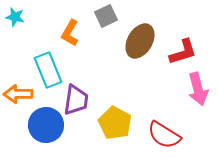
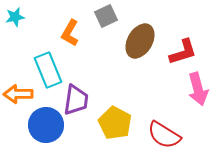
cyan star: rotated 24 degrees counterclockwise
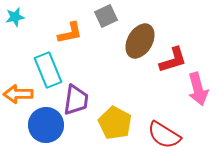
orange L-shape: rotated 132 degrees counterclockwise
red L-shape: moved 10 px left, 8 px down
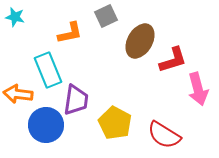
cyan star: rotated 24 degrees clockwise
orange arrow: rotated 8 degrees clockwise
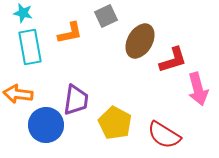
cyan star: moved 8 px right, 4 px up
cyan rectangle: moved 18 px left, 23 px up; rotated 12 degrees clockwise
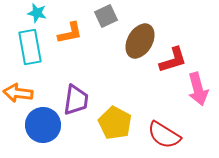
cyan star: moved 14 px right
orange arrow: moved 1 px up
blue circle: moved 3 px left
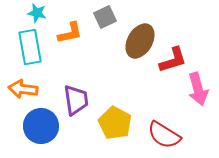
gray square: moved 1 px left, 1 px down
orange arrow: moved 5 px right, 4 px up
purple trapezoid: rotated 16 degrees counterclockwise
blue circle: moved 2 px left, 1 px down
